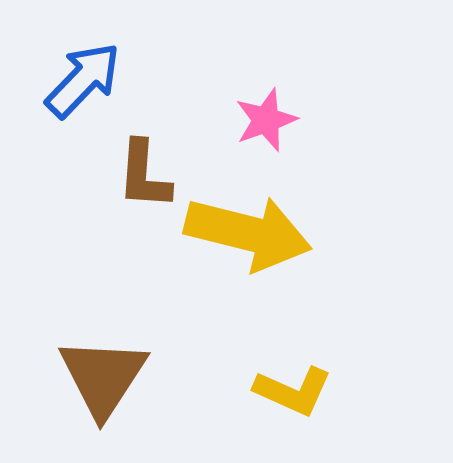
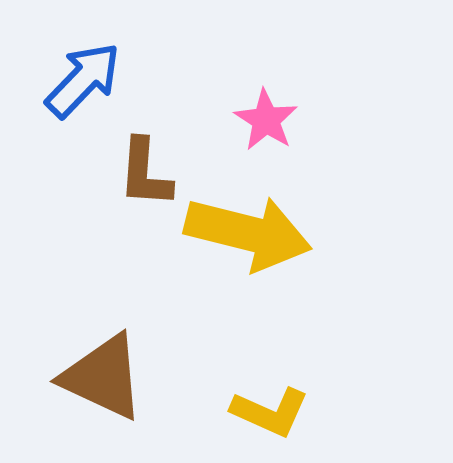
pink star: rotated 20 degrees counterclockwise
brown L-shape: moved 1 px right, 2 px up
brown triangle: rotated 38 degrees counterclockwise
yellow L-shape: moved 23 px left, 21 px down
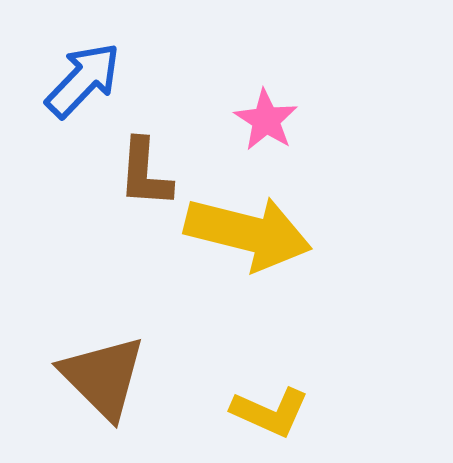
brown triangle: rotated 20 degrees clockwise
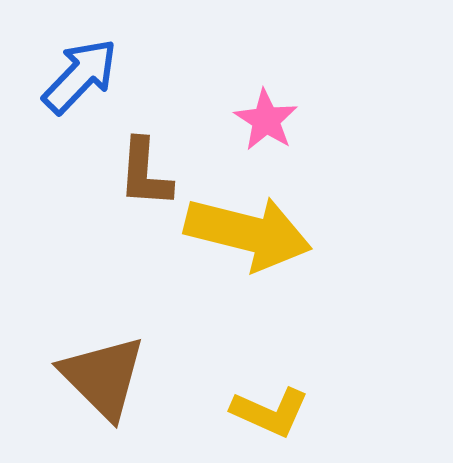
blue arrow: moved 3 px left, 4 px up
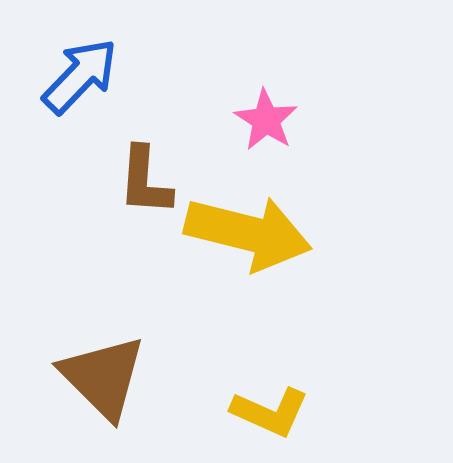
brown L-shape: moved 8 px down
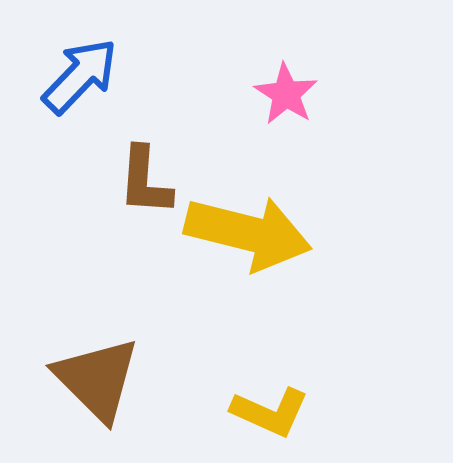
pink star: moved 20 px right, 26 px up
brown triangle: moved 6 px left, 2 px down
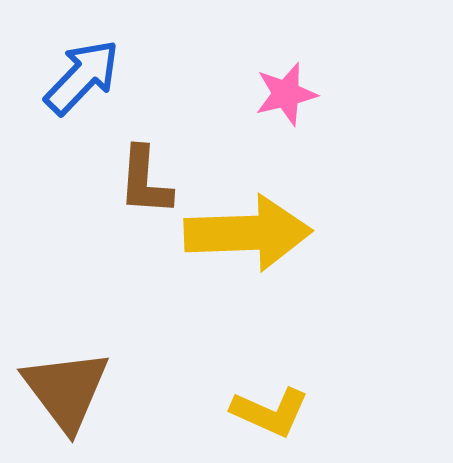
blue arrow: moved 2 px right, 1 px down
pink star: rotated 26 degrees clockwise
yellow arrow: rotated 16 degrees counterclockwise
brown triangle: moved 31 px left, 11 px down; rotated 8 degrees clockwise
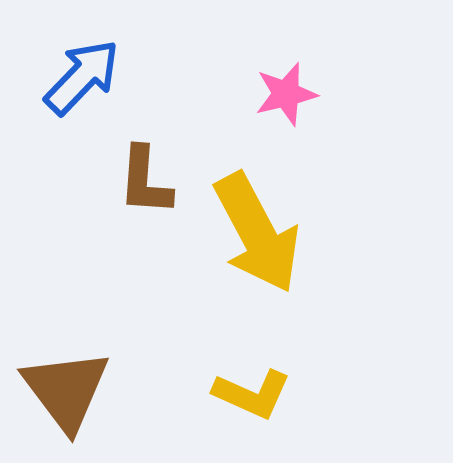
yellow arrow: moved 9 px right; rotated 64 degrees clockwise
yellow L-shape: moved 18 px left, 18 px up
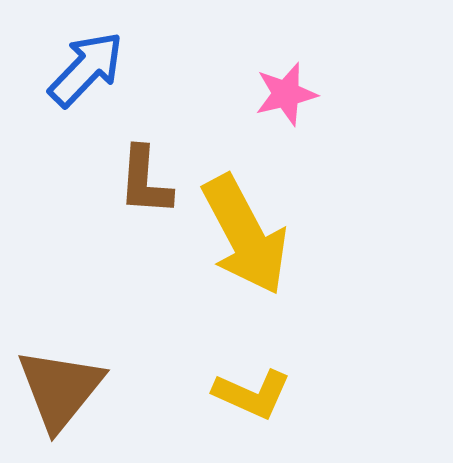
blue arrow: moved 4 px right, 8 px up
yellow arrow: moved 12 px left, 2 px down
brown triangle: moved 6 px left, 1 px up; rotated 16 degrees clockwise
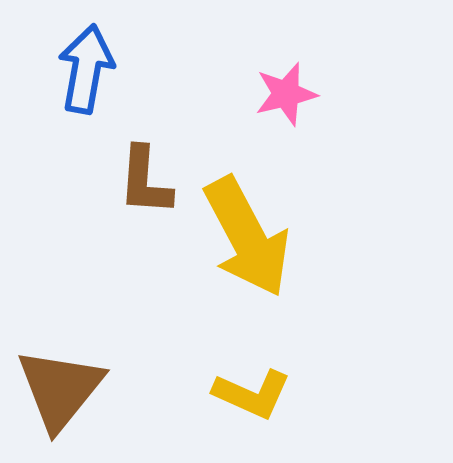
blue arrow: rotated 34 degrees counterclockwise
yellow arrow: moved 2 px right, 2 px down
